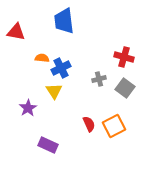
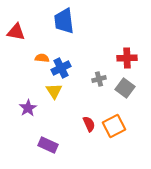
red cross: moved 3 px right, 1 px down; rotated 18 degrees counterclockwise
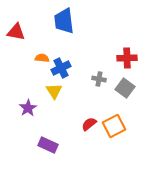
gray cross: rotated 24 degrees clockwise
red semicircle: rotated 105 degrees counterclockwise
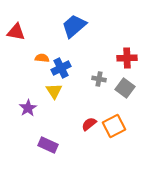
blue trapezoid: moved 10 px right, 5 px down; rotated 56 degrees clockwise
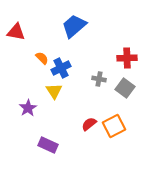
orange semicircle: rotated 40 degrees clockwise
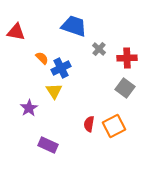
blue trapezoid: rotated 60 degrees clockwise
gray cross: moved 30 px up; rotated 32 degrees clockwise
purple star: moved 1 px right
red semicircle: rotated 42 degrees counterclockwise
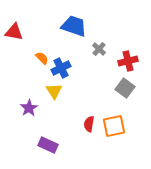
red triangle: moved 2 px left
red cross: moved 1 px right, 3 px down; rotated 12 degrees counterclockwise
orange square: rotated 15 degrees clockwise
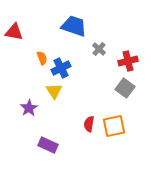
orange semicircle: rotated 24 degrees clockwise
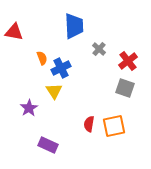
blue trapezoid: rotated 68 degrees clockwise
red cross: rotated 24 degrees counterclockwise
gray square: rotated 18 degrees counterclockwise
